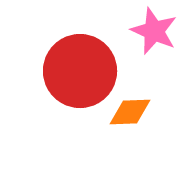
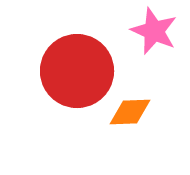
red circle: moved 3 px left
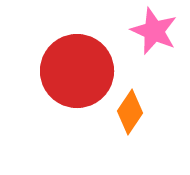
orange diamond: rotated 54 degrees counterclockwise
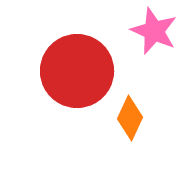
orange diamond: moved 6 px down; rotated 9 degrees counterclockwise
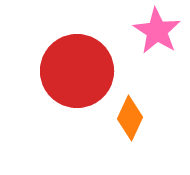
pink star: moved 3 px right; rotated 9 degrees clockwise
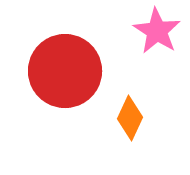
red circle: moved 12 px left
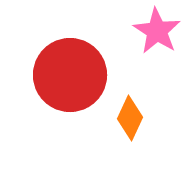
red circle: moved 5 px right, 4 px down
